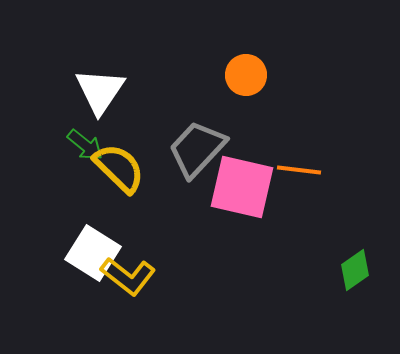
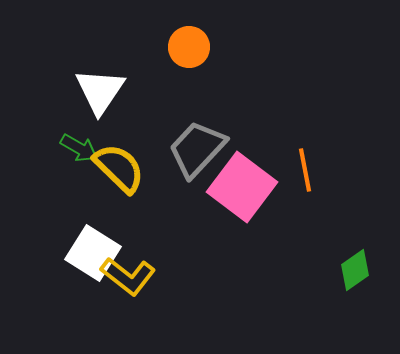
orange circle: moved 57 px left, 28 px up
green arrow: moved 6 px left, 3 px down; rotated 9 degrees counterclockwise
orange line: moved 6 px right; rotated 72 degrees clockwise
pink square: rotated 24 degrees clockwise
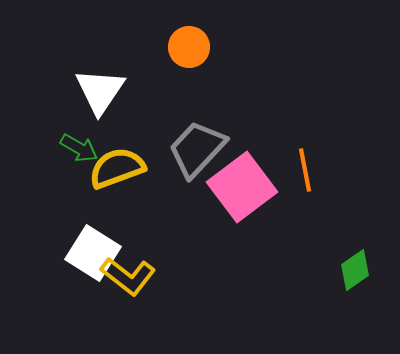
yellow semicircle: moved 2 px left; rotated 64 degrees counterclockwise
pink square: rotated 16 degrees clockwise
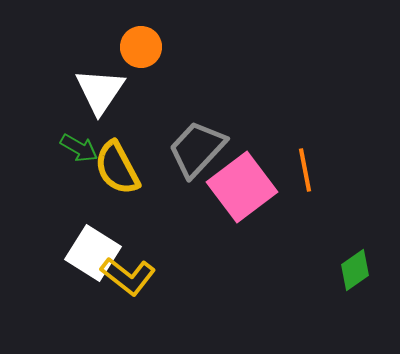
orange circle: moved 48 px left
yellow semicircle: rotated 98 degrees counterclockwise
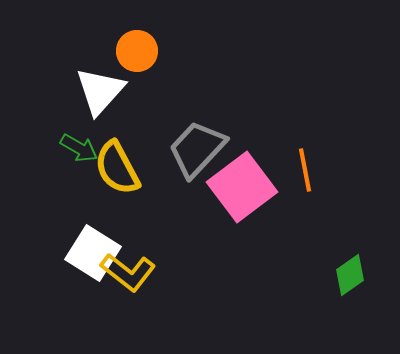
orange circle: moved 4 px left, 4 px down
white triangle: rotated 8 degrees clockwise
green diamond: moved 5 px left, 5 px down
yellow L-shape: moved 4 px up
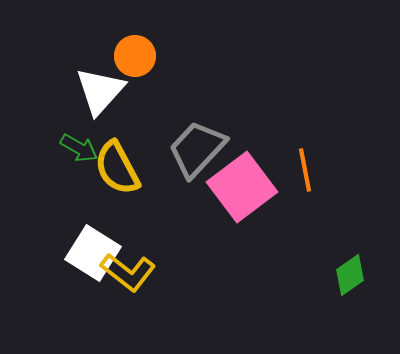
orange circle: moved 2 px left, 5 px down
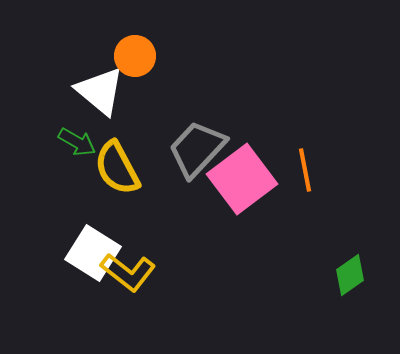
white triangle: rotated 32 degrees counterclockwise
green arrow: moved 2 px left, 6 px up
pink square: moved 8 px up
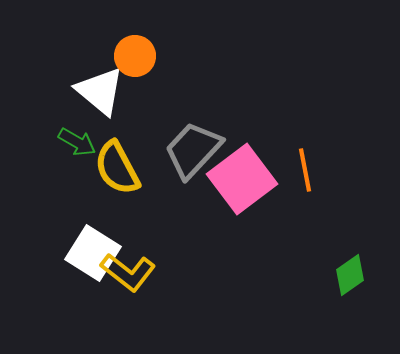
gray trapezoid: moved 4 px left, 1 px down
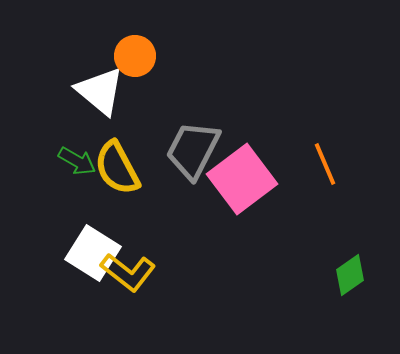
green arrow: moved 19 px down
gray trapezoid: rotated 16 degrees counterclockwise
orange line: moved 20 px right, 6 px up; rotated 12 degrees counterclockwise
